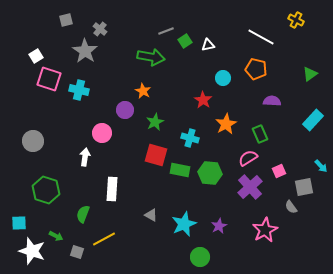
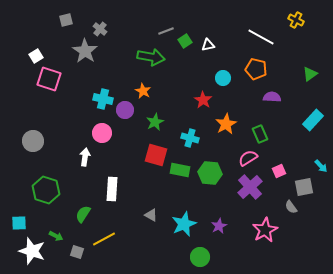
cyan cross at (79, 90): moved 24 px right, 9 px down
purple semicircle at (272, 101): moved 4 px up
green semicircle at (83, 214): rotated 12 degrees clockwise
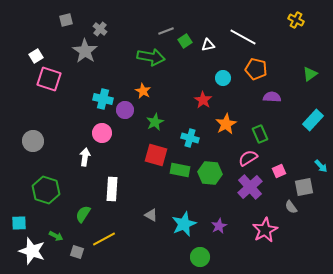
white line at (261, 37): moved 18 px left
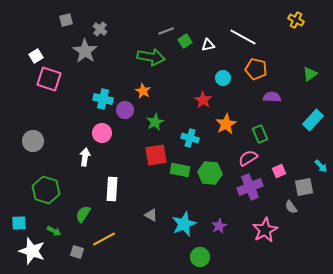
red square at (156, 155): rotated 25 degrees counterclockwise
purple cross at (250, 187): rotated 20 degrees clockwise
green arrow at (56, 236): moved 2 px left, 5 px up
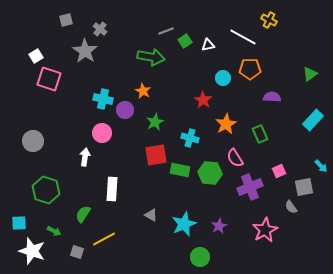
yellow cross at (296, 20): moved 27 px left
orange pentagon at (256, 69): moved 6 px left; rotated 15 degrees counterclockwise
pink semicircle at (248, 158): moved 13 px left; rotated 90 degrees counterclockwise
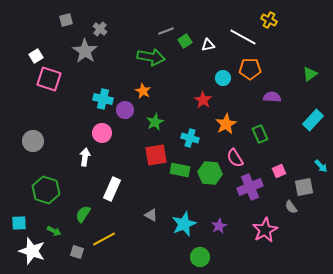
white rectangle at (112, 189): rotated 20 degrees clockwise
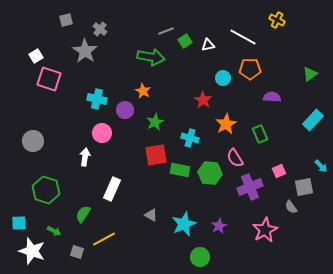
yellow cross at (269, 20): moved 8 px right
cyan cross at (103, 99): moved 6 px left
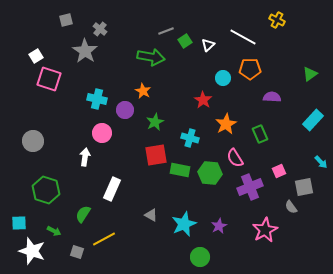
white triangle at (208, 45): rotated 32 degrees counterclockwise
cyan arrow at (321, 166): moved 4 px up
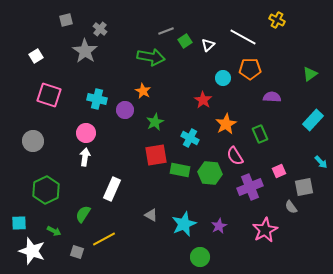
pink square at (49, 79): moved 16 px down
pink circle at (102, 133): moved 16 px left
cyan cross at (190, 138): rotated 12 degrees clockwise
pink semicircle at (235, 158): moved 2 px up
green hexagon at (46, 190): rotated 16 degrees clockwise
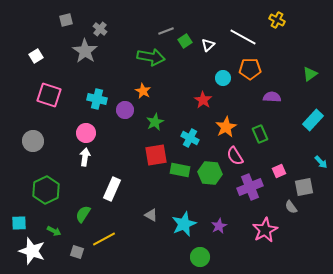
orange star at (226, 124): moved 3 px down
